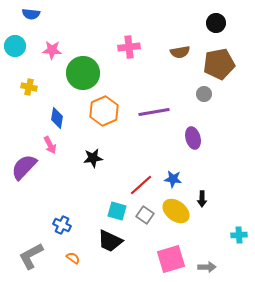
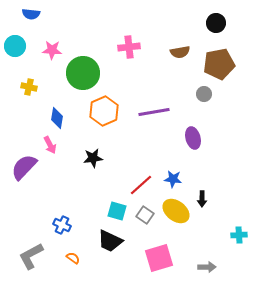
pink square: moved 12 px left, 1 px up
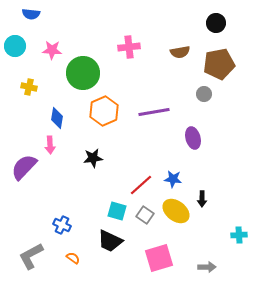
pink arrow: rotated 24 degrees clockwise
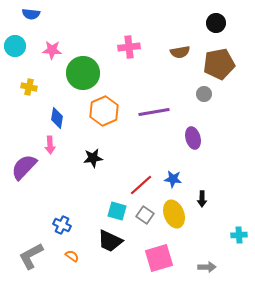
yellow ellipse: moved 2 px left, 3 px down; rotated 32 degrees clockwise
orange semicircle: moved 1 px left, 2 px up
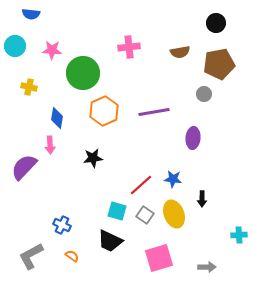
purple ellipse: rotated 20 degrees clockwise
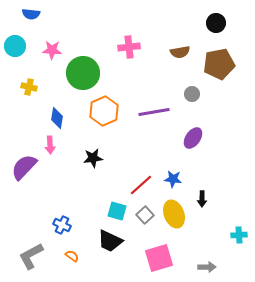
gray circle: moved 12 px left
purple ellipse: rotated 30 degrees clockwise
gray square: rotated 12 degrees clockwise
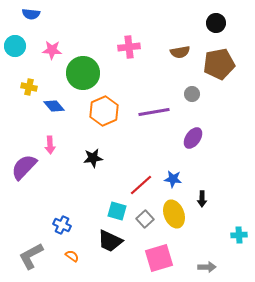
blue diamond: moved 3 px left, 12 px up; rotated 50 degrees counterclockwise
gray square: moved 4 px down
